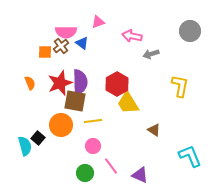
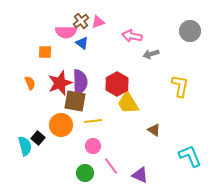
brown cross: moved 20 px right, 25 px up
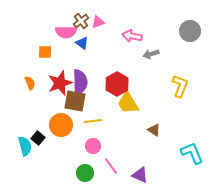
yellow L-shape: rotated 10 degrees clockwise
cyan L-shape: moved 2 px right, 3 px up
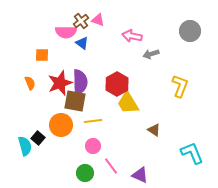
pink triangle: moved 2 px up; rotated 40 degrees clockwise
orange square: moved 3 px left, 3 px down
